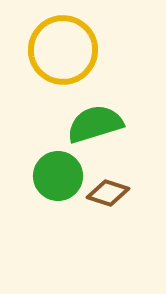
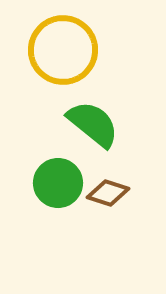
green semicircle: moved 2 px left; rotated 56 degrees clockwise
green circle: moved 7 px down
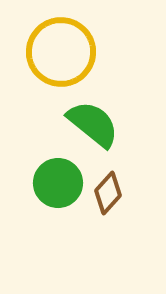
yellow circle: moved 2 px left, 2 px down
brown diamond: rotated 66 degrees counterclockwise
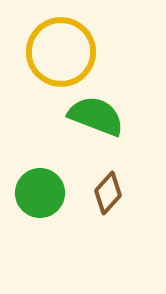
green semicircle: moved 3 px right, 8 px up; rotated 18 degrees counterclockwise
green circle: moved 18 px left, 10 px down
